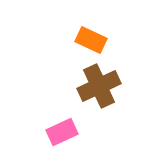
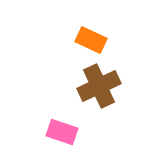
pink rectangle: rotated 44 degrees clockwise
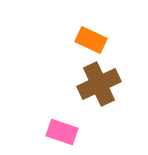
brown cross: moved 2 px up
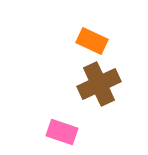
orange rectangle: moved 1 px right, 1 px down
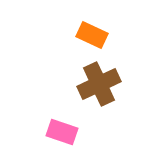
orange rectangle: moved 6 px up
